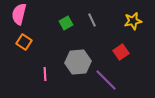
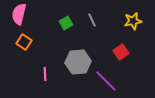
purple line: moved 1 px down
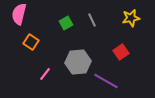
yellow star: moved 2 px left, 3 px up
orange square: moved 7 px right
pink line: rotated 40 degrees clockwise
purple line: rotated 15 degrees counterclockwise
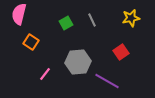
purple line: moved 1 px right
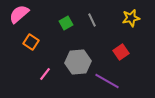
pink semicircle: rotated 35 degrees clockwise
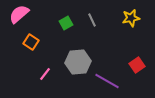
red square: moved 16 px right, 13 px down
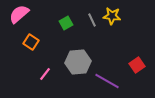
yellow star: moved 19 px left, 2 px up; rotated 18 degrees clockwise
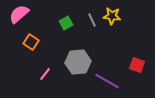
red square: rotated 35 degrees counterclockwise
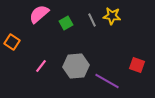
pink semicircle: moved 20 px right
orange square: moved 19 px left
gray hexagon: moved 2 px left, 4 px down
pink line: moved 4 px left, 8 px up
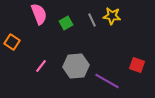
pink semicircle: rotated 110 degrees clockwise
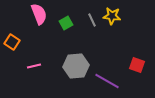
pink line: moved 7 px left; rotated 40 degrees clockwise
